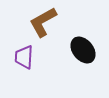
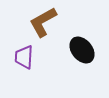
black ellipse: moved 1 px left
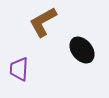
purple trapezoid: moved 5 px left, 12 px down
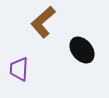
brown L-shape: rotated 12 degrees counterclockwise
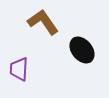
brown L-shape: rotated 96 degrees clockwise
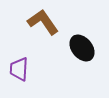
black ellipse: moved 2 px up
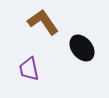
purple trapezoid: moved 10 px right; rotated 15 degrees counterclockwise
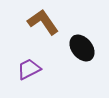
purple trapezoid: rotated 75 degrees clockwise
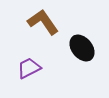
purple trapezoid: moved 1 px up
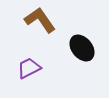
brown L-shape: moved 3 px left, 2 px up
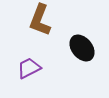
brown L-shape: rotated 124 degrees counterclockwise
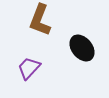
purple trapezoid: rotated 20 degrees counterclockwise
